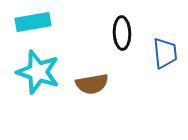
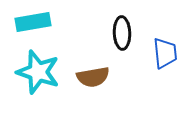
brown semicircle: moved 1 px right, 7 px up
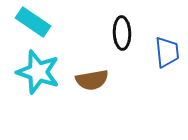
cyan rectangle: rotated 44 degrees clockwise
blue trapezoid: moved 2 px right, 1 px up
brown semicircle: moved 1 px left, 3 px down
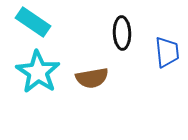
cyan star: rotated 15 degrees clockwise
brown semicircle: moved 2 px up
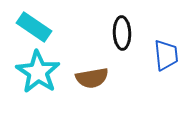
cyan rectangle: moved 1 px right, 5 px down
blue trapezoid: moved 1 px left, 3 px down
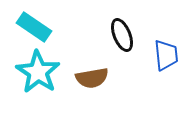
black ellipse: moved 2 px down; rotated 20 degrees counterclockwise
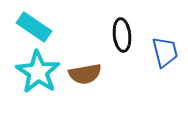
black ellipse: rotated 16 degrees clockwise
blue trapezoid: moved 1 px left, 3 px up; rotated 8 degrees counterclockwise
brown semicircle: moved 7 px left, 4 px up
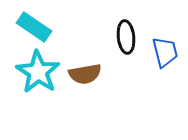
black ellipse: moved 4 px right, 2 px down
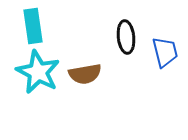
cyan rectangle: moved 1 px left, 1 px up; rotated 48 degrees clockwise
cyan star: rotated 6 degrees counterclockwise
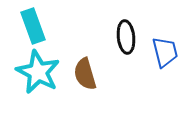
cyan rectangle: rotated 12 degrees counterclockwise
brown semicircle: rotated 84 degrees clockwise
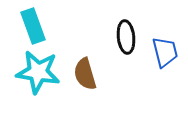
cyan star: rotated 18 degrees counterclockwise
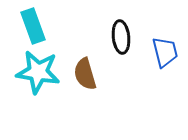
black ellipse: moved 5 px left
